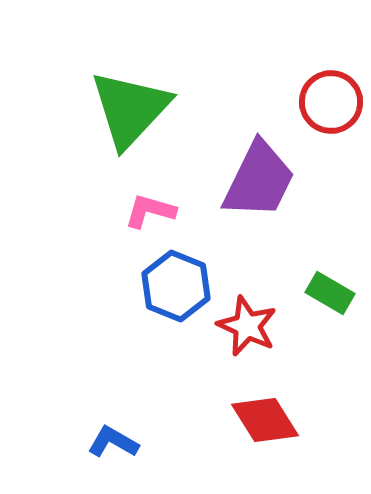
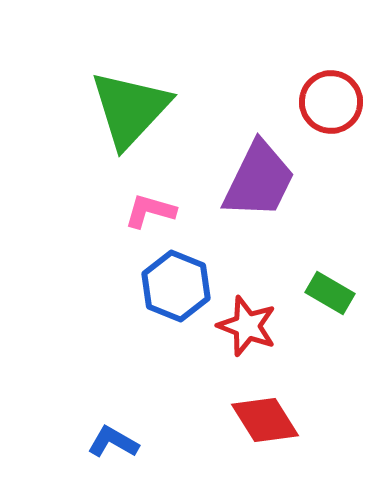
red star: rotated 4 degrees counterclockwise
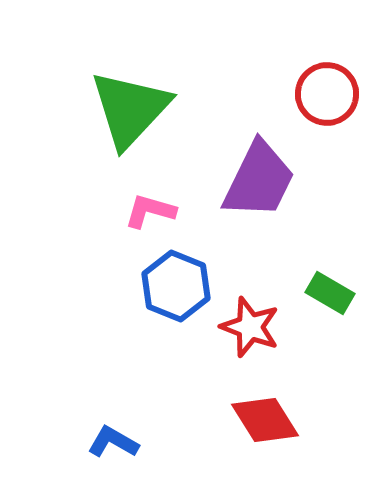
red circle: moved 4 px left, 8 px up
red star: moved 3 px right, 1 px down
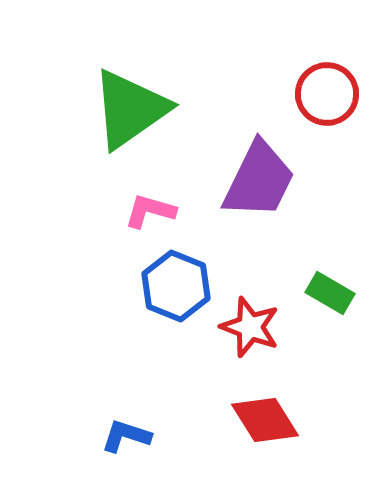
green triangle: rotated 12 degrees clockwise
blue L-shape: moved 13 px right, 6 px up; rotated 12 degrees counterclockwise
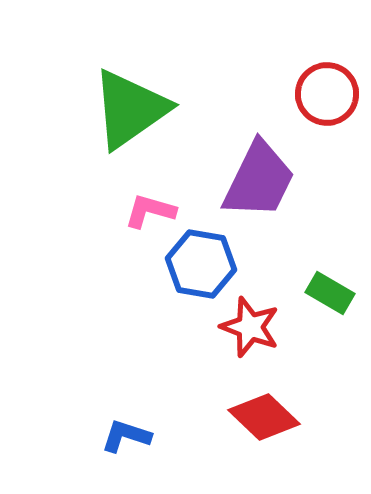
blue hexagon: moved 25 px right, 22 px up; rotated 12 degrees counterclockwise
red diamond: moved 1 px left, 3 px up; rotated 14 degrees counterclockwise
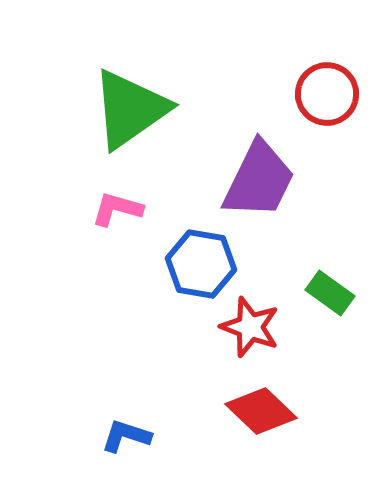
pink L-shape: moved 33 px left, 2 px up
green rectangle: rotated 6 degrees clockwise
red diamond: moved 3 px left, 6 px up
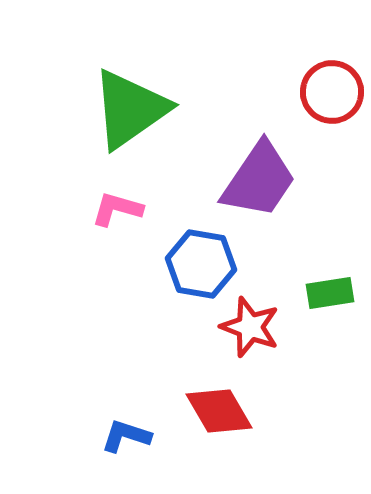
red circle: moved 5 px right, 2 px up
purple trapezoid: rotated 8 degrees clockwise
green rectangle: rotated 45 degrees counterclockwise
red diamond: moved 42 px left; rotated 16 degrees clockwise
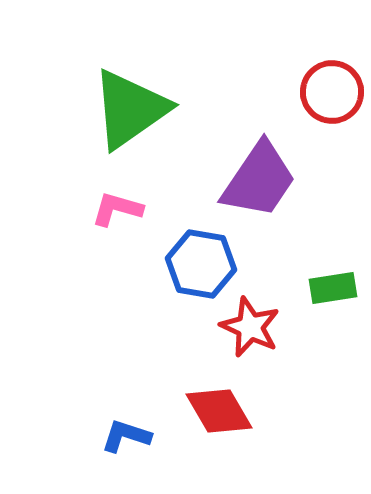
green rectangle: moved 3 px right, 5 px up
red star: rotated 4 degrees clockwise
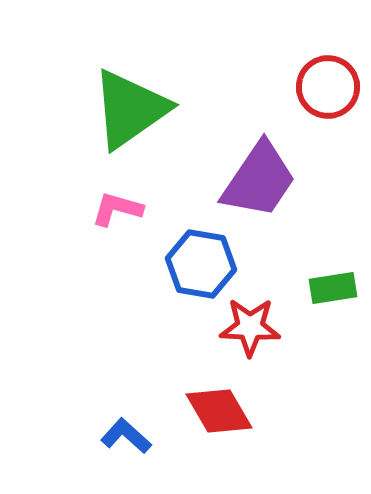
red circle: moved 4 px left, 5 px up
red star: rotated 22 degrees counterclockwise
blue L-shape: rotated 24 degrees clockwise
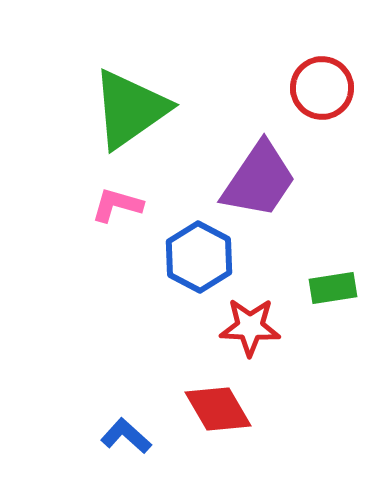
red circle: moved 6 px left, 1 px down
pink L-shape: moved 4 px up
blue hexagon: moved 2 px left, 7 px up; rotated 18 degrees clockwise
red diamond: moved 1 px left, 2 px up
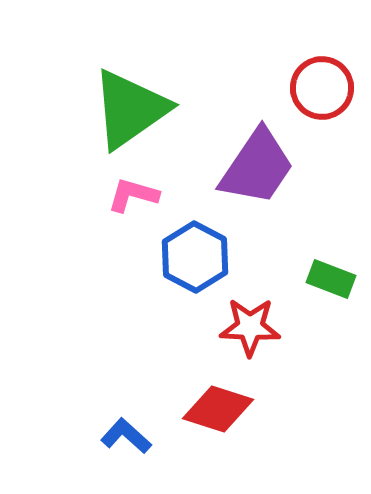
purple trapezoid: moved 2 px left, 13 px up
pink L-shape: moved 16 px right, 10 px up
blue hexagon: moved 4 px left
green rectangle: moved 2 px left, 9 px up; rotated 30 degrees clockwise
red diamond: rotated 42 degrees counterclockwise
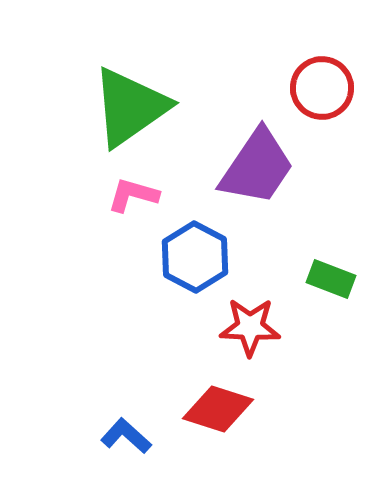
green triangle: moved 2 px up
